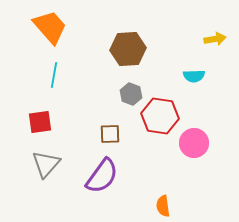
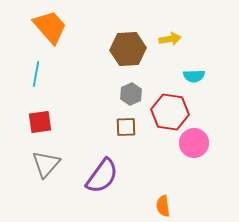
yellow arrow: moved 45 px left
cyan line: moved 18 px left, 1 px up
gray hexagon: rotated 15 degrees clockwise
red hexagon: moved 10 px right, 4 px up
brown square: moved 16 px right, 7 px up
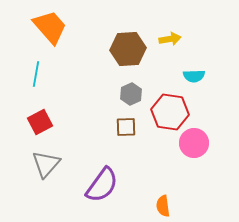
red square: rotated 20 degrees counterclockwise
purple semicircle: moved 9 px down
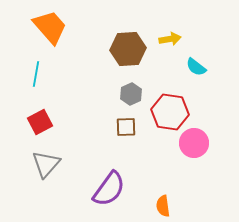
cyan semicircle: moved 2 px right, 9 px up; rotated 40 degrees clockwise
purple semicircle: moved 7 px right, 4 px down
